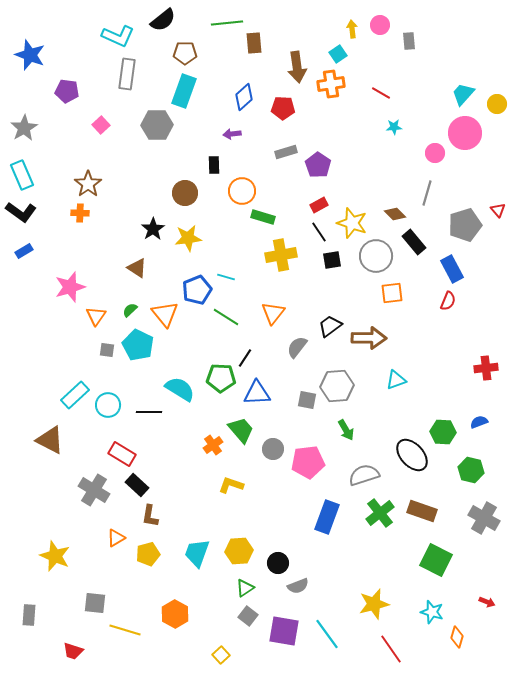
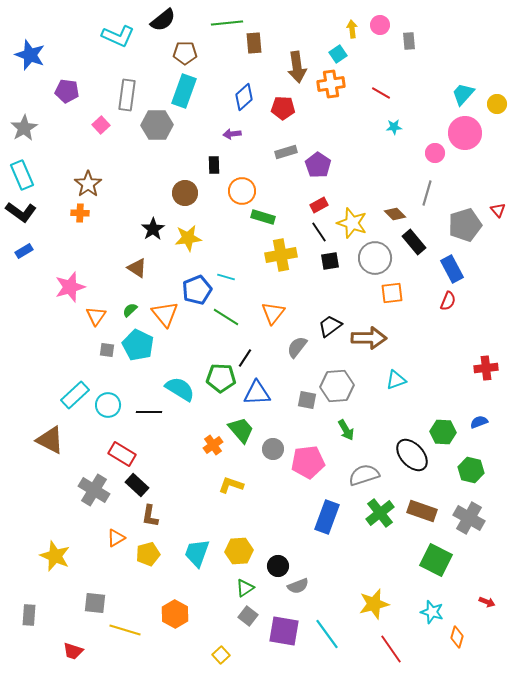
gray rectangle at (127, 74): moved 21 px down
gray circle at (376, 256): moved 1 px left, 2 px down
black square at (332, 260): moved 2 px left, 1 px down
gray cross at (484, 518): moved 15 px left
black circle at (278, 563): moved 3 px down
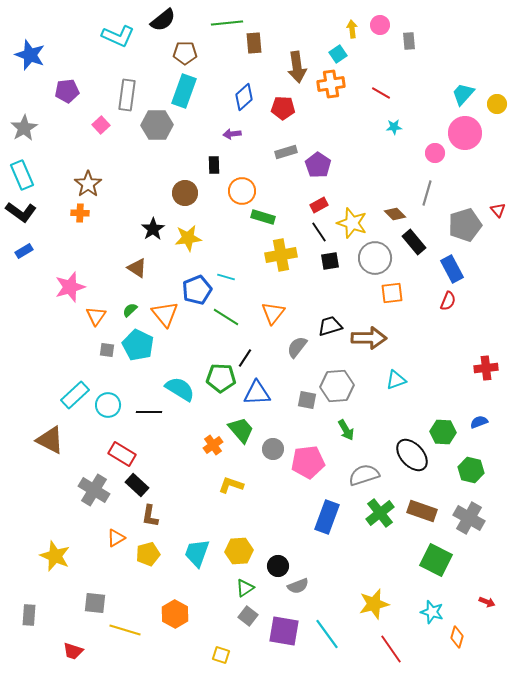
purple pentagon at (67, 91): rotated 15 degrees counterclockwise
black trapezoid at (330, 326): rotated 20 degrees clockwise
yellow square at (221, 655): rotated 30 degrees counterclockwise
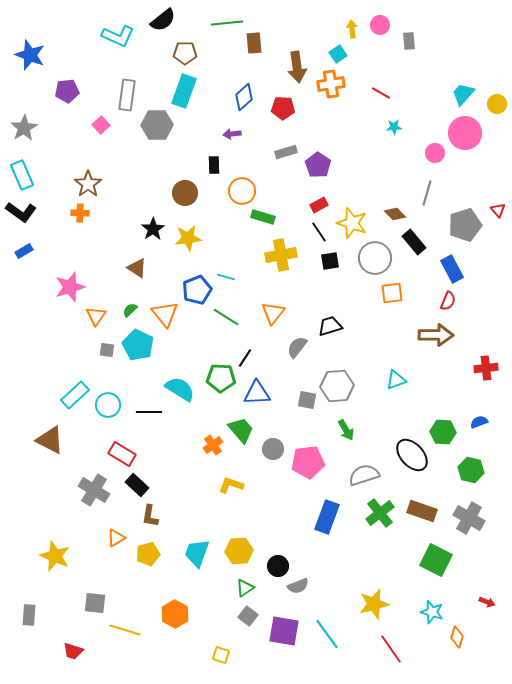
brown arrow at (369, 338): moved 67 px right, 3 px up
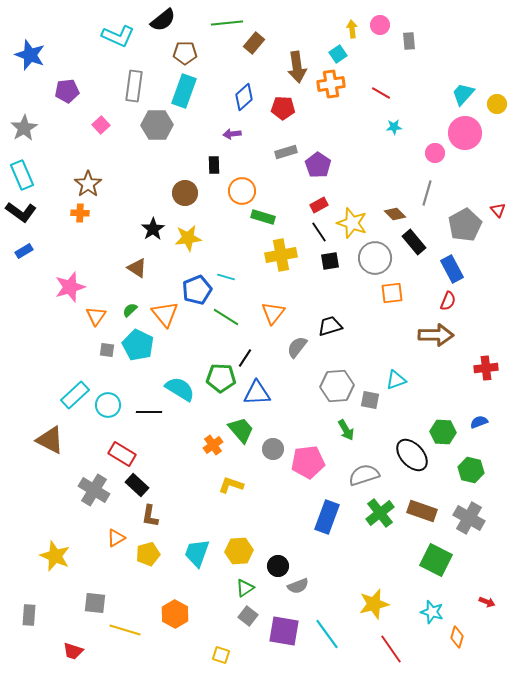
brown rectangle at (254, 43): rotated 45 degrees clockwise
gray rectangle at (127, 95): moved 7 px right, 9 px up
gray pentagon at (465, 225): rotated 12 degrees counterclockwise
gray square at (307, 400): moved 63 px right
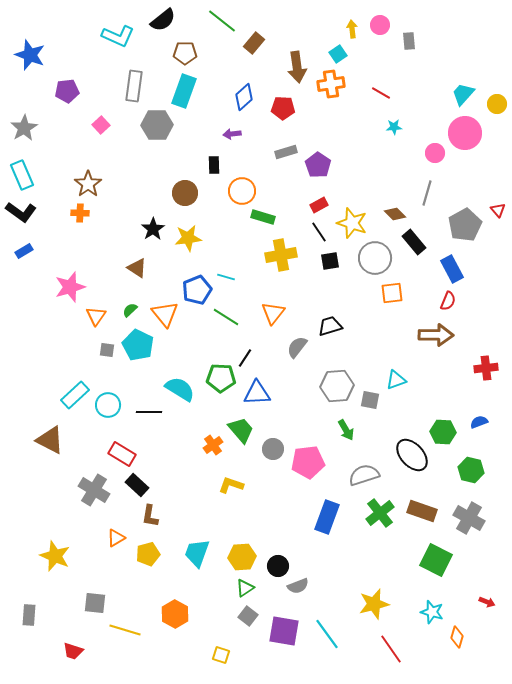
green line at (227, 23): moved 5 px left, 2 px up; rotated 44 degrees clockwise
yellow hexagon at (239, 551): moved 3 px right, 6 px down
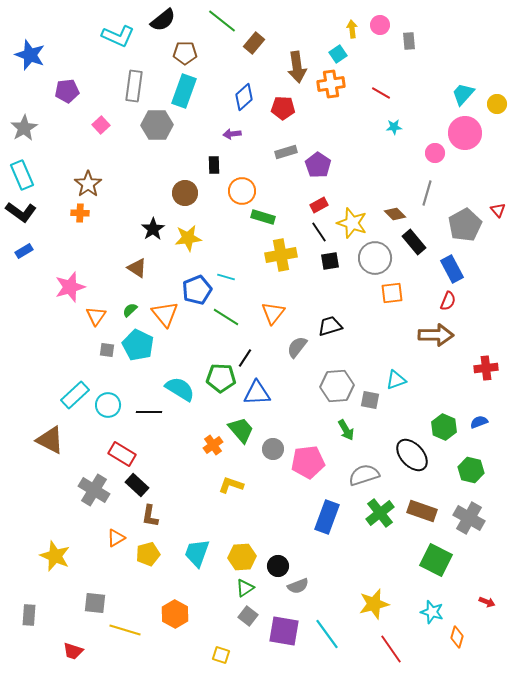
green hexagon at (443, 432): moved 1 px right, 5 px up; rotated 20 degrees clockwise
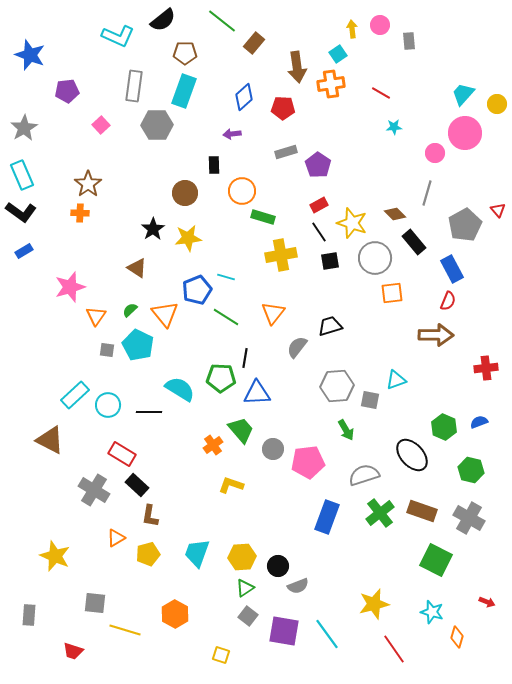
black line at (245, 358): rotated 24 degrees counterclockwise
red line at (391, 649): moved 3 px right
